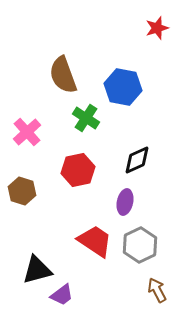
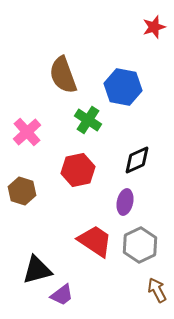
red star: moved 3 px left, 1 px up
green cross: moved 2 px right, 2 px down
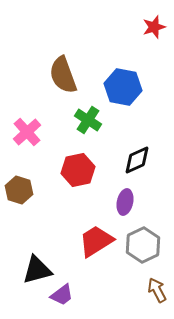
brown hexagon: moved 3 px left, 1 px up
red trapezoid: moved 1 px right; rotated 66 degrees counterclockwise
gray hexagon: moved 3 px right
